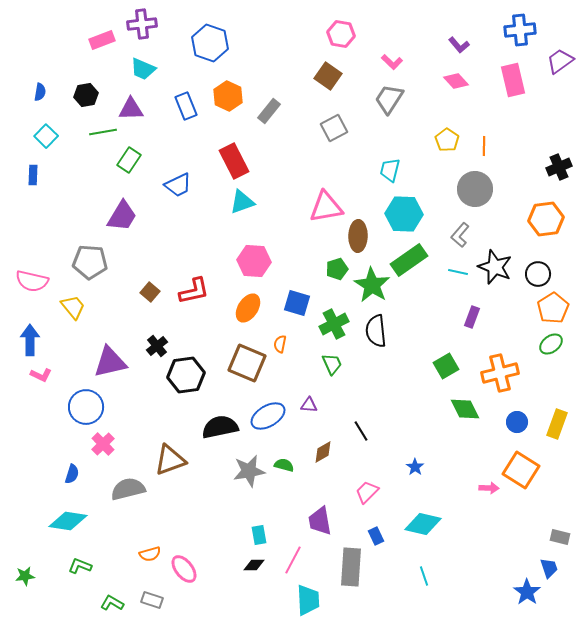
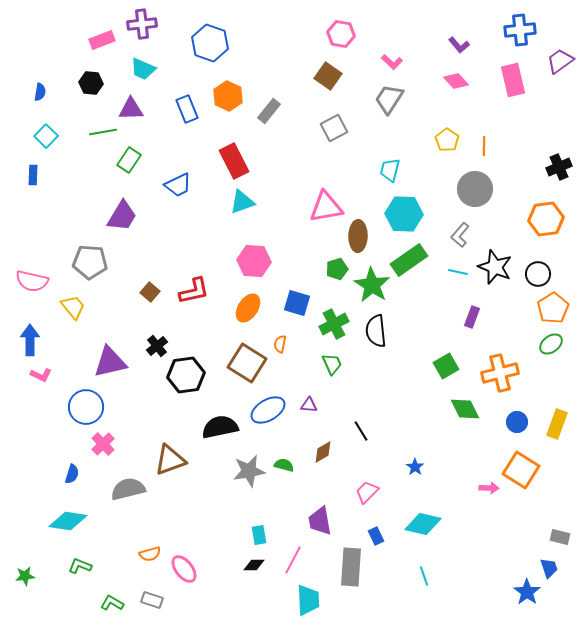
black hexagon at (86, 95): moved 5 px right, 12 px up; rotated 15 degrees clockwise
blue rectangle at (186, 106): moved 1 px right, 3 px down
brown square at (247, 363): rotated 9 degrees clockwise
blue ellipse at (268, 416): moved 6 px up
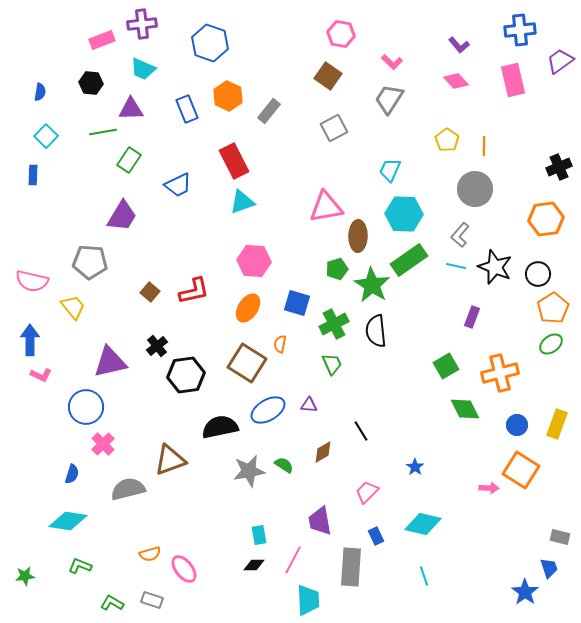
cyan trapezoid at (390, 170): rotated 10 degrees clockwise
cyan line at (458, 272): moved 2 px left, 6 px up
blue circle at (517, 422): moved 3 px down
green semicircle at (284, 465): rotated 18 degrees clockwise
blue star at (527, 592): moved 2 px left
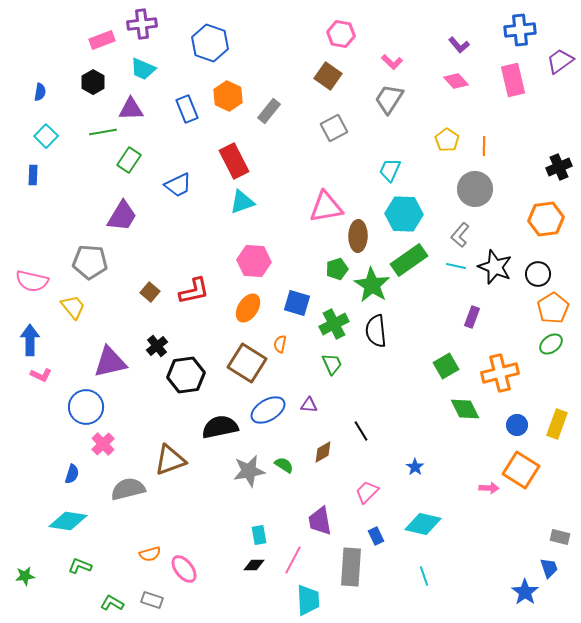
black hexagon at (91, 83): moved 2 px right, 1 px up; rotated 25 degrees clockwise
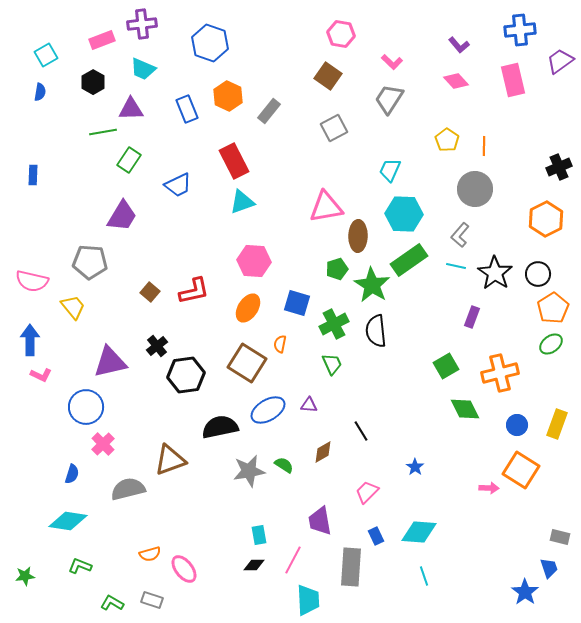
cyan square at (46, 136): moved 81 px up; rotated 15 degrees clockwise
orange hexagon at (546, 219): rotated 20 degrees counterclockwise
black star at (495, 267): moved 6 px down; rotated 12 degrees clockwise
cyan diamond at (423, 524): moved 4 px left, 8 px down; rotated 9 degrees counterclockwise
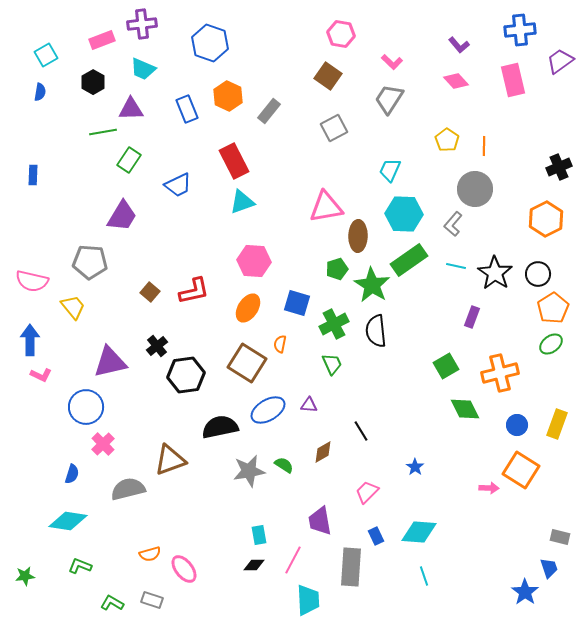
gray L-shape at (460, 235): moved 7 px left, 11 px up
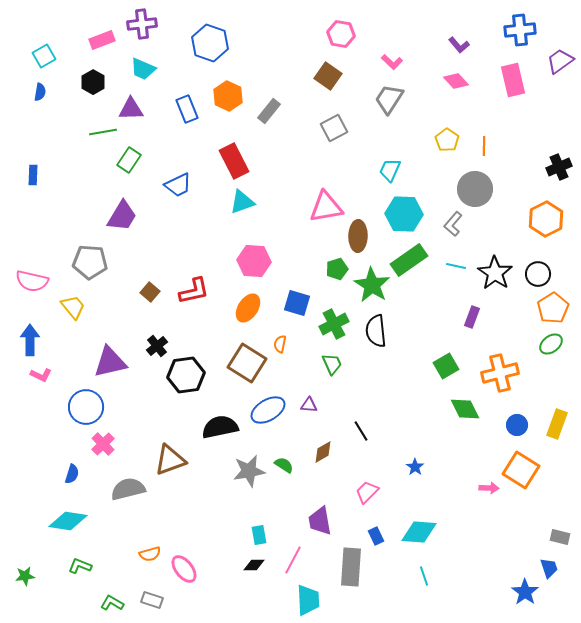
cyan square at (46, 55): moved 2 px left, 1 px down
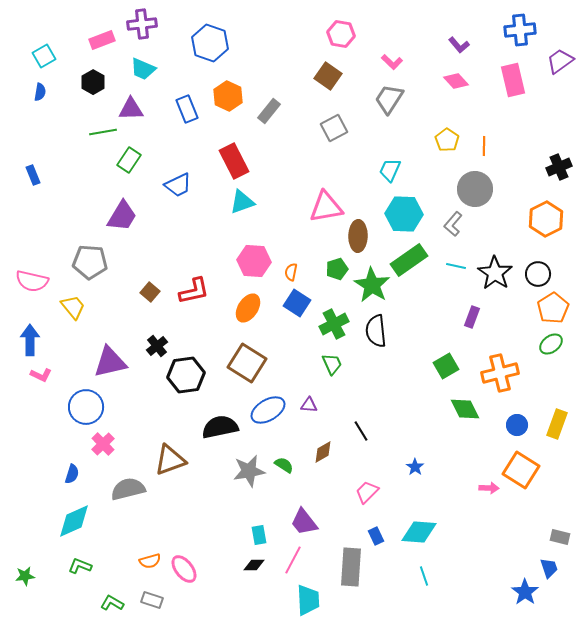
blue rectangle at (33, 175): rotated 24 degrees counterclockwise
blue square at (297, 303): rotated 16 degrees clockwise
orange semicircle at (280, 344): moved 11 px right, 72 px up
cyan diamond at (68, 521): moved 6 px right; rotated 33 degrees counterclockwise
purple trapezoid at (320, 521): moved 16 px left, 1 px down; rotated 28 degrees counterclockwise
orange semicircle at (150, 554): moved 7 px down
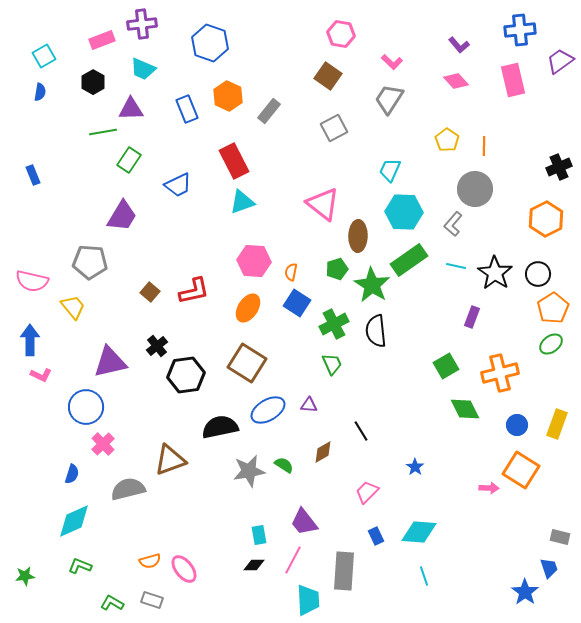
pink triangle at (326, 207): moved 3 px left, 3 px up; rotated 48 degrees clockwise
cyan hexagon at (404, 214): moved 2 px up
gray rectangle at (351, 567): moved 7 px left, 4 px down
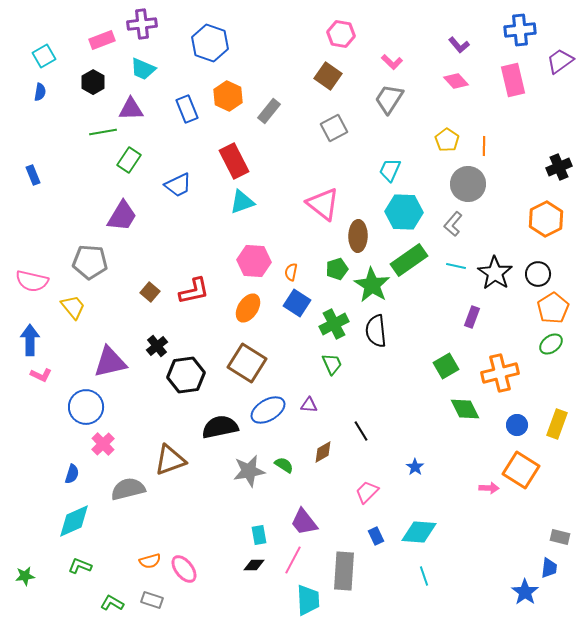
gray circle at (475, 189): moved 7 px left, 5 px up
blue trapezoid at (549, 568): rotated 25 degrees clockwise
